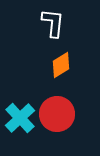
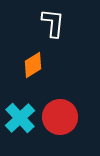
orange diamond: moved 28 px left
red circle: moved 3 px right, 3 px down
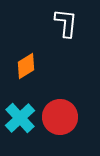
white L-shape: moved 13 px right
orange diamond: moved 7 px left, 1 px down
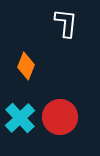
orange diamond: rotated 36 degrees counterclockwise
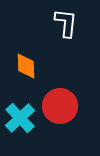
orange diamond: rotated 24 degrees counterclockwise
red circle: moved 11 px up
